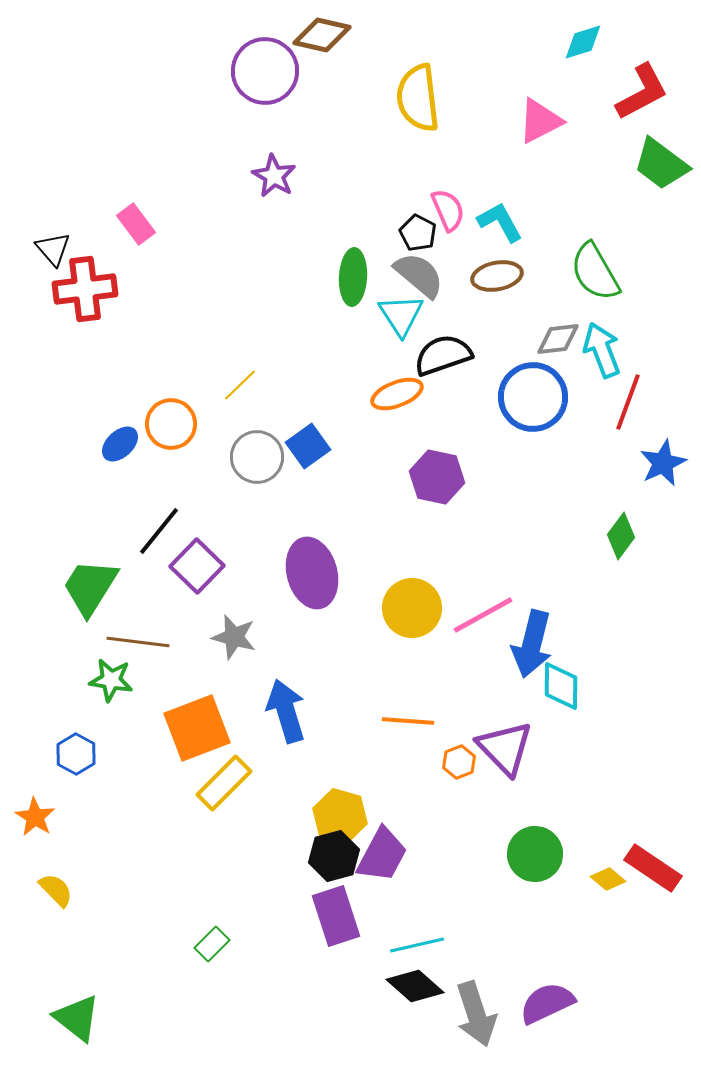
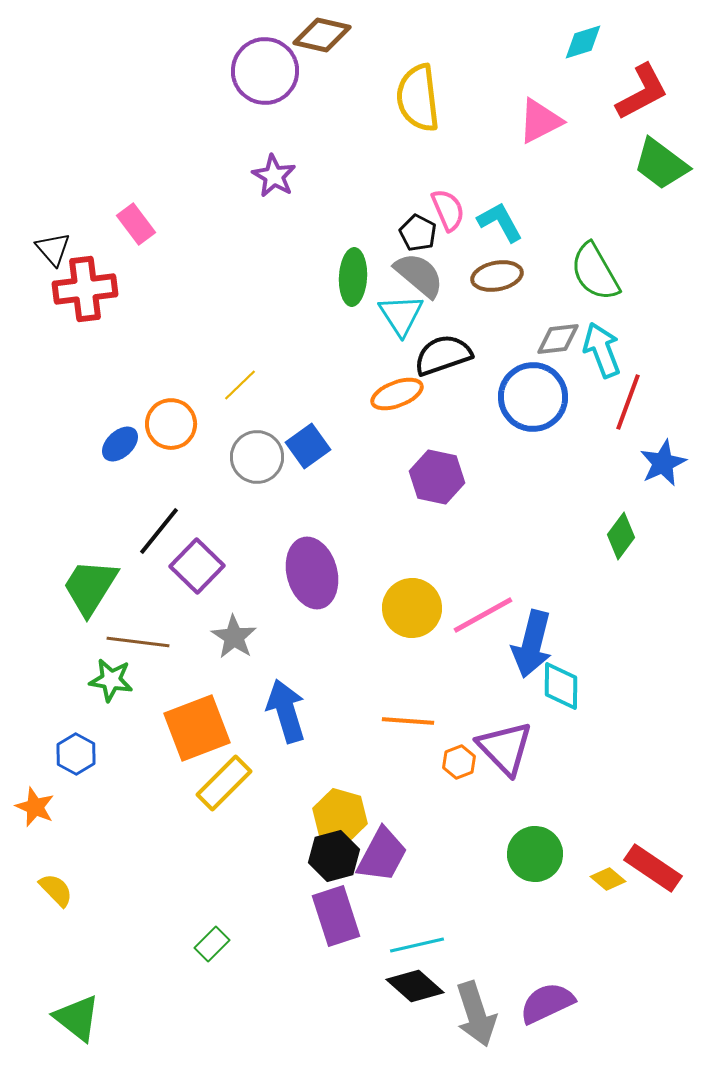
gray star at (234, 637): rotated 18 degrees clockwise
orange star at (35, 817): moved 10 px up; rotated 9 degrees counterclockwise
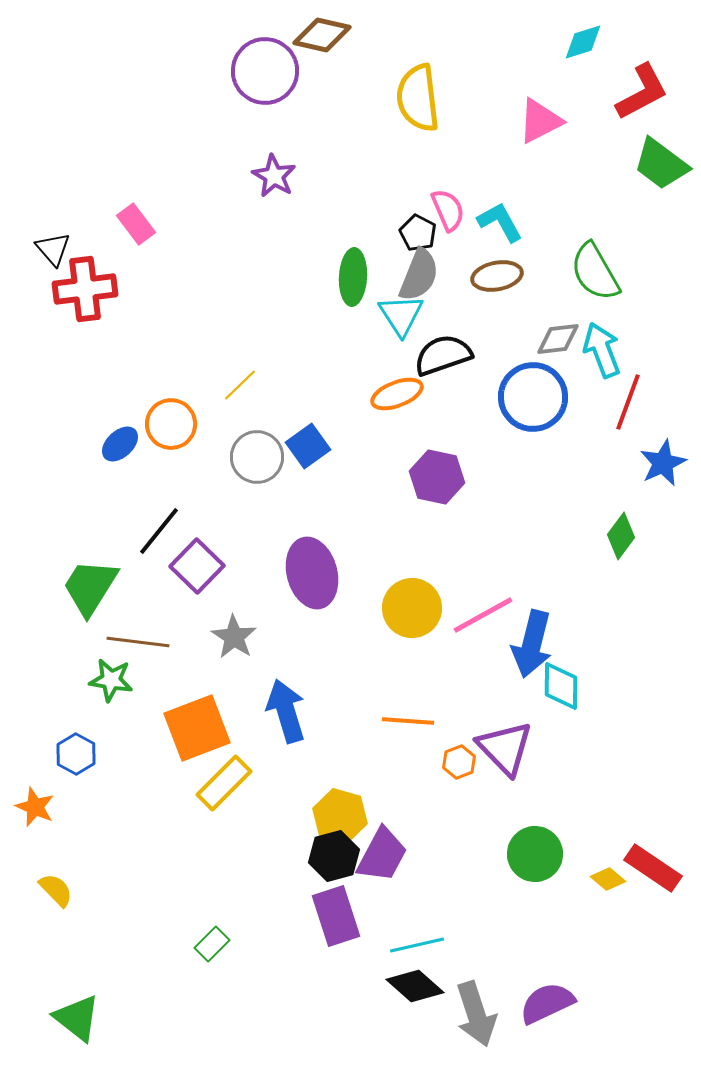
gray semicircle at (419, 275): rotated 72 degrees clockwise
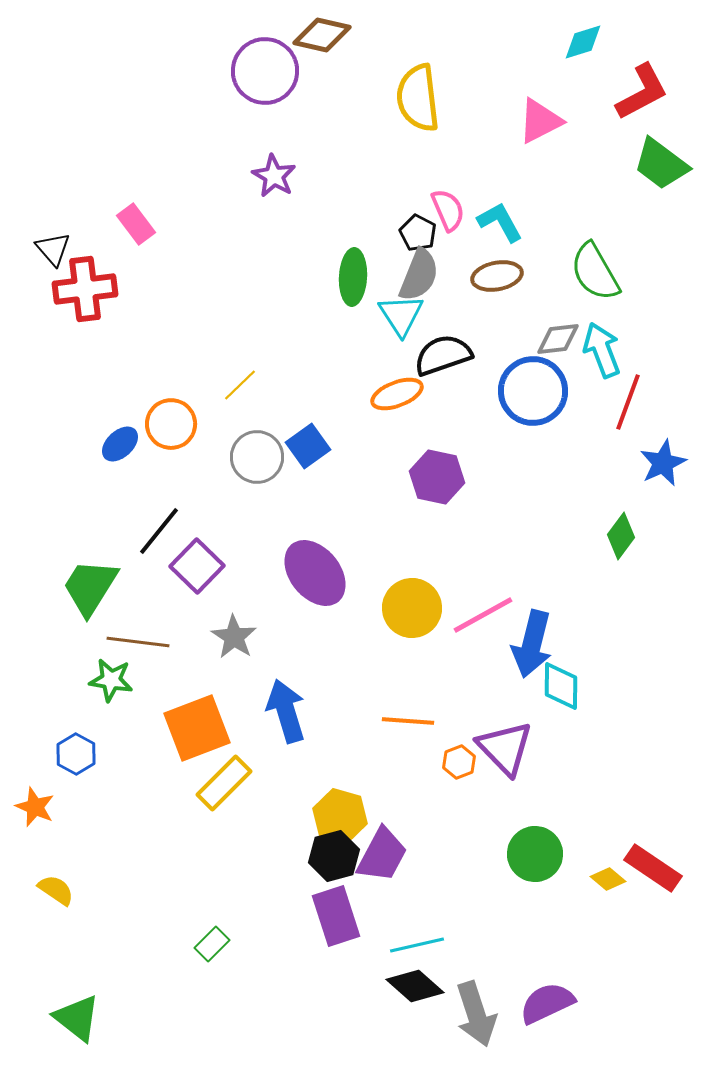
blue circle at (533, 397): moved 6 px up
purple ellipse at (312, 573): moved 3 px right; rotated 24 degrees counterclockwise
yellow semicircle at (56, 890): rotated 12 degrees counterclockwise
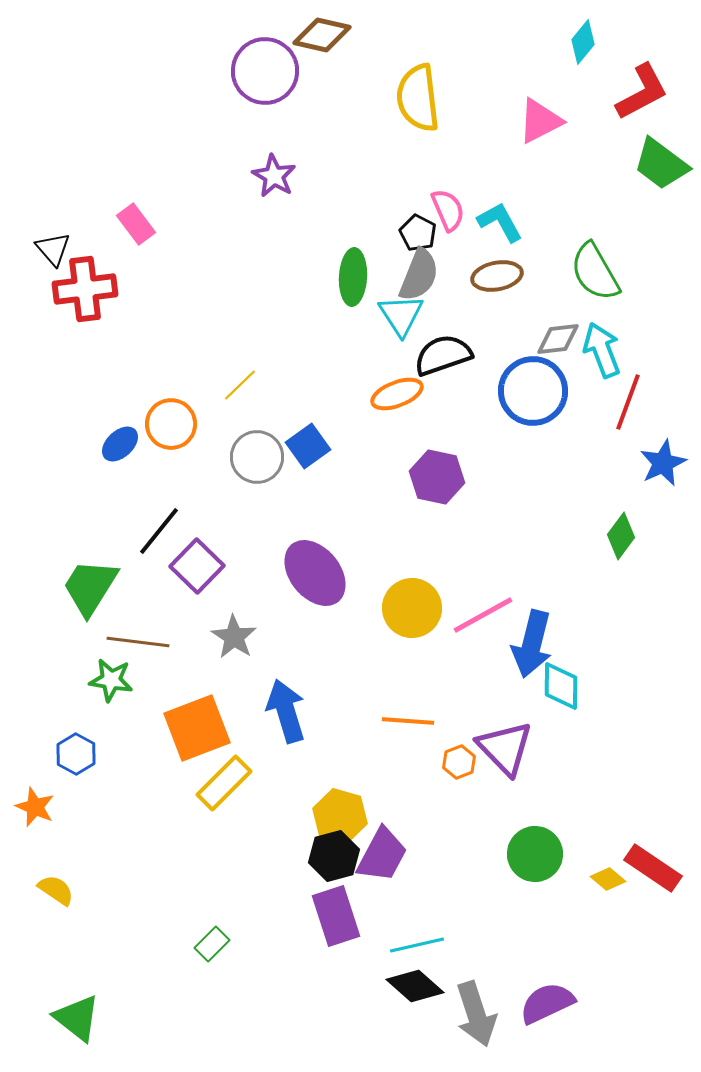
cyan diamond at (583, 42): rotated 33 degrees counterclockwise
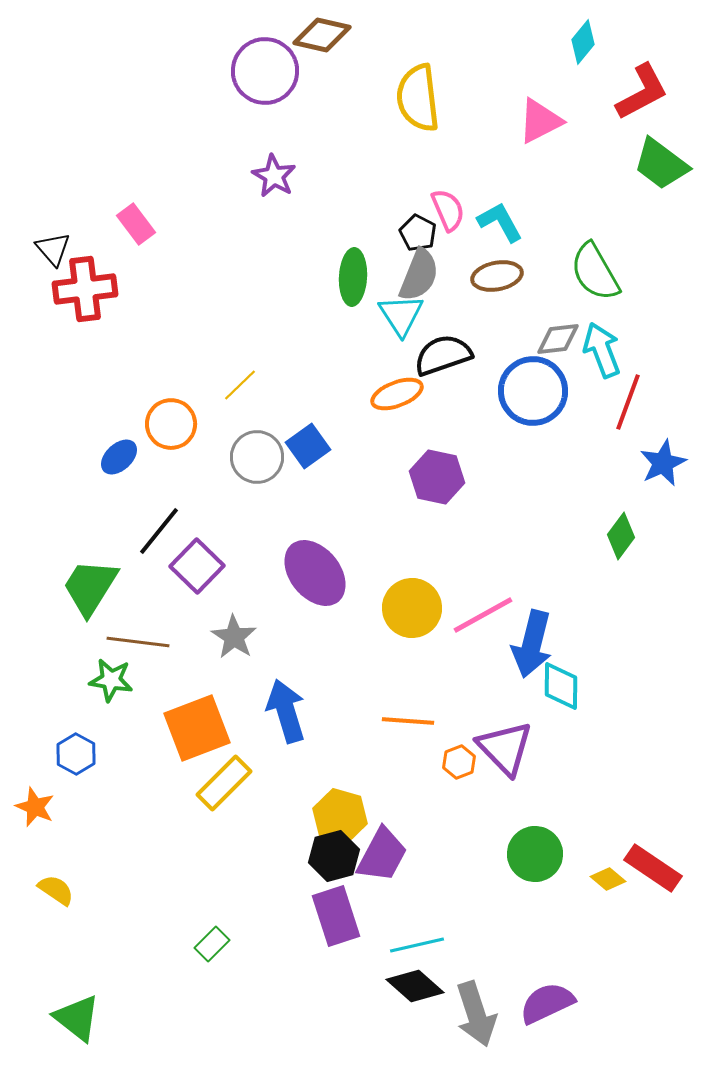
blue ellipse at (120, 444): moved 1 px left, 13 px down
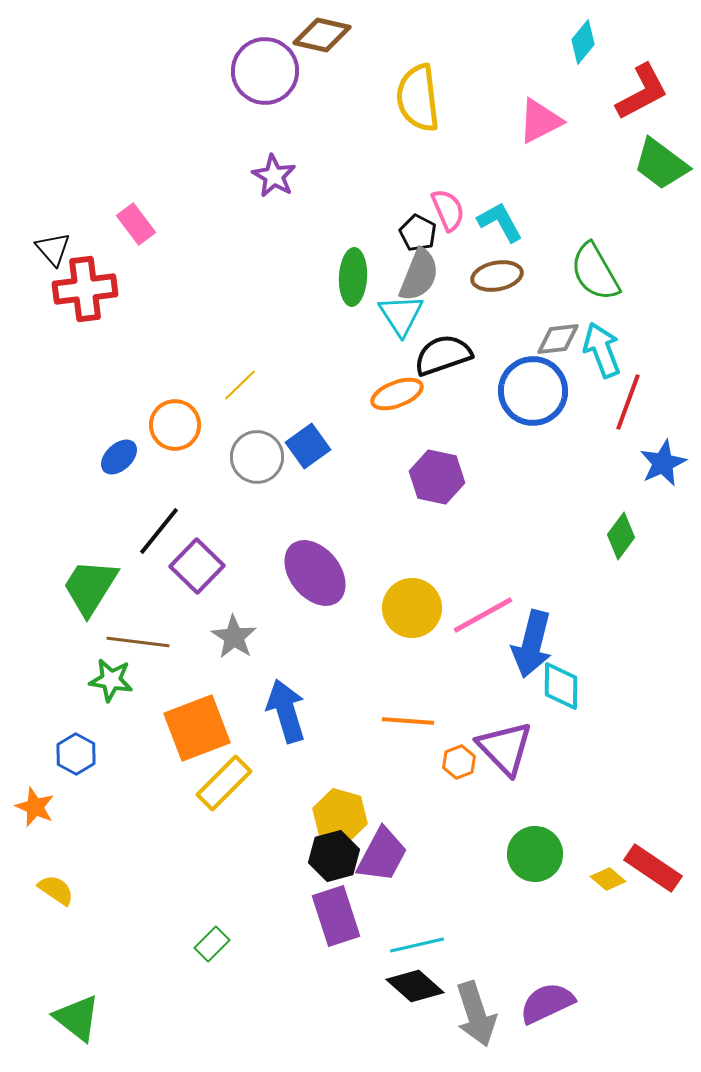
orange circle at (171, 424): moved 4 px right, 1 px down
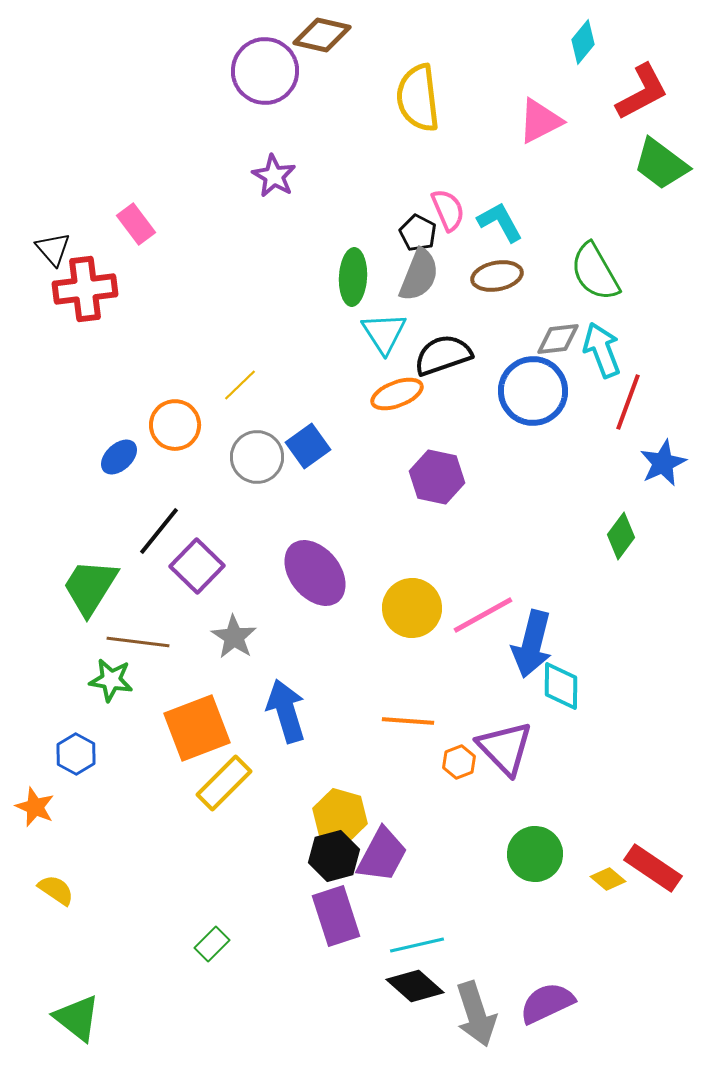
cyan triangle at (401, 315): moved 17 px left, 18 px down
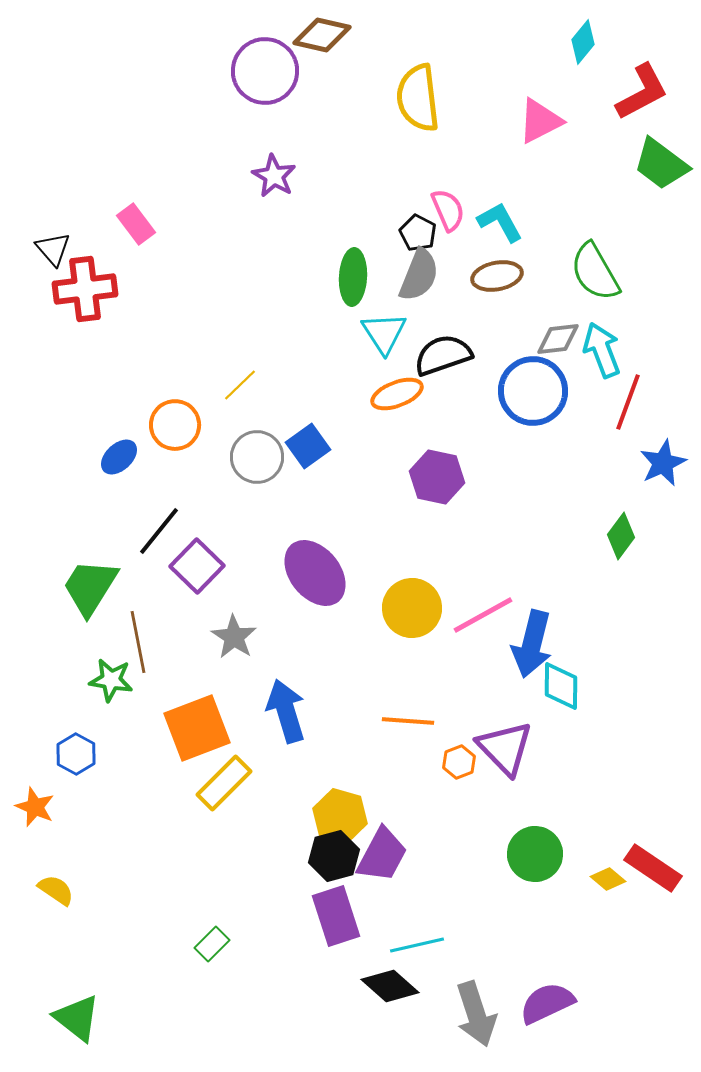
brown line at (138, 642): rotated 72 degrees clockwise
black diamond at (415, 986): moved 25 px left
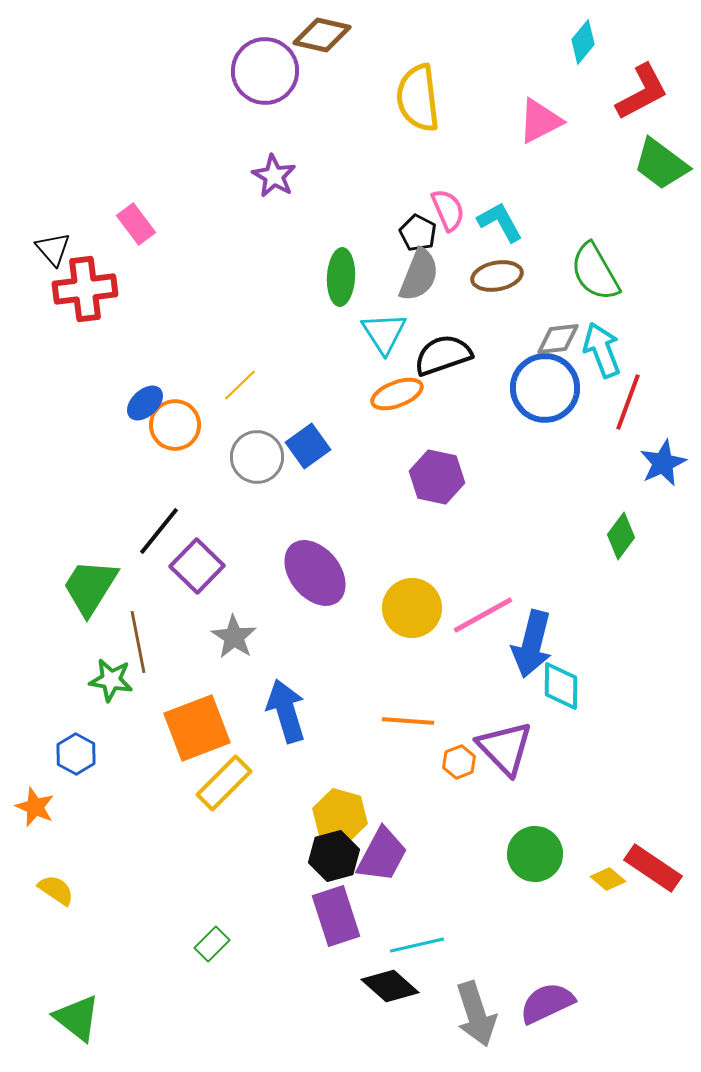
green ellipse at (353, 277): moved 12 px left
blue circle at (533, 391): moved 12 px right, 3 px up
blue ellipse at (119, 457): moved 26 px right, 54 px up
